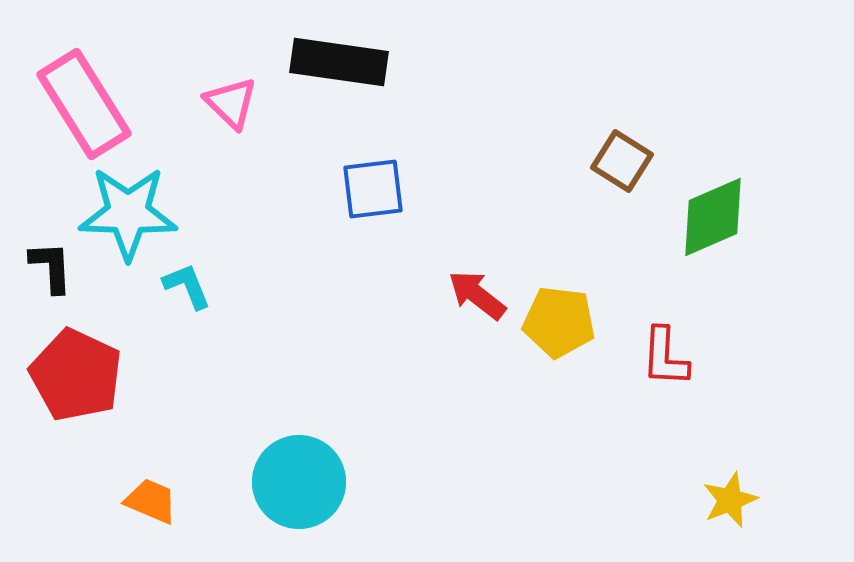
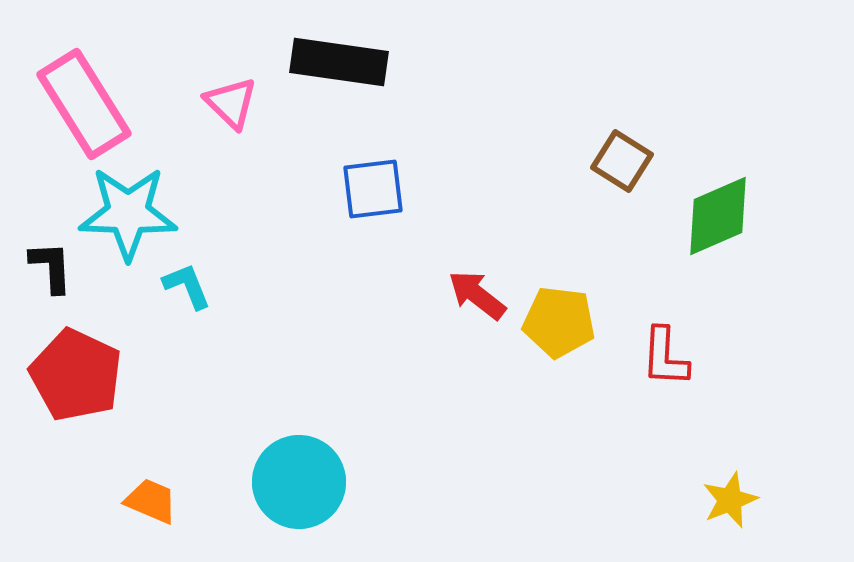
green diamond: moved 5 px right, 1 px up
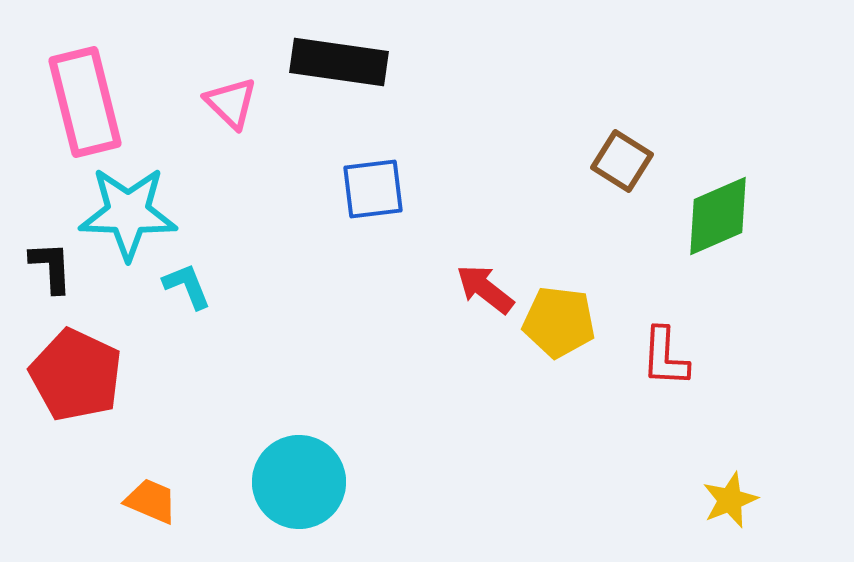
pink rectangle: moved 1 px right, 2 px up; rotated 18 degrees clockwise
red arrow: moved 8 px right, 6 px up
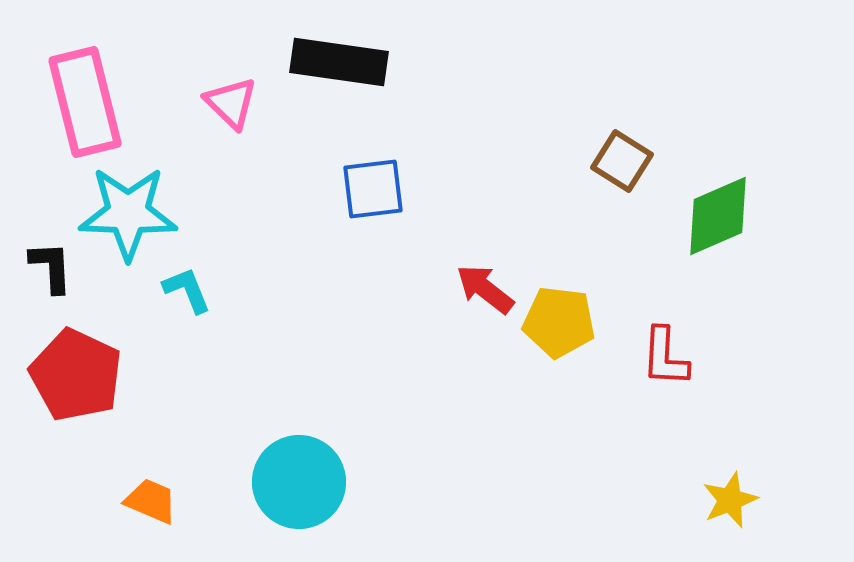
cyan L-shape: moved 4 px down
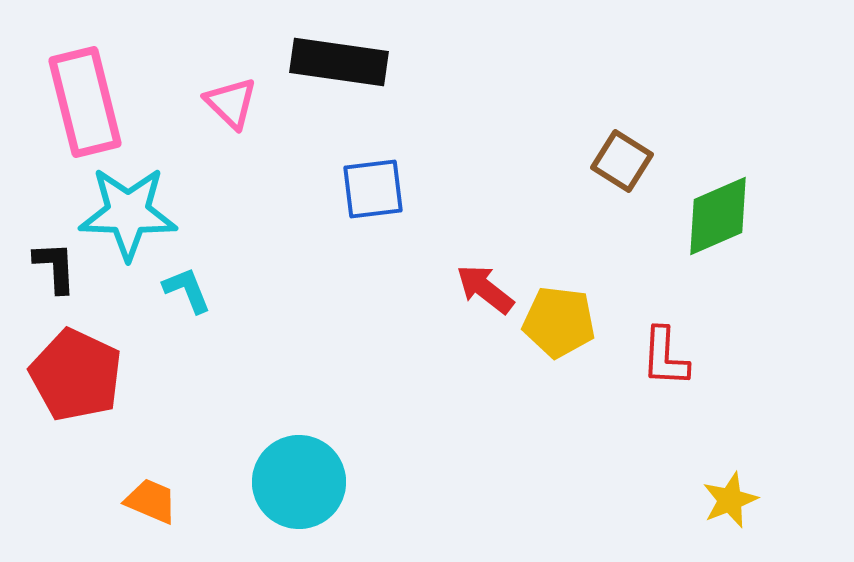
black L-shape: moved 4 px right
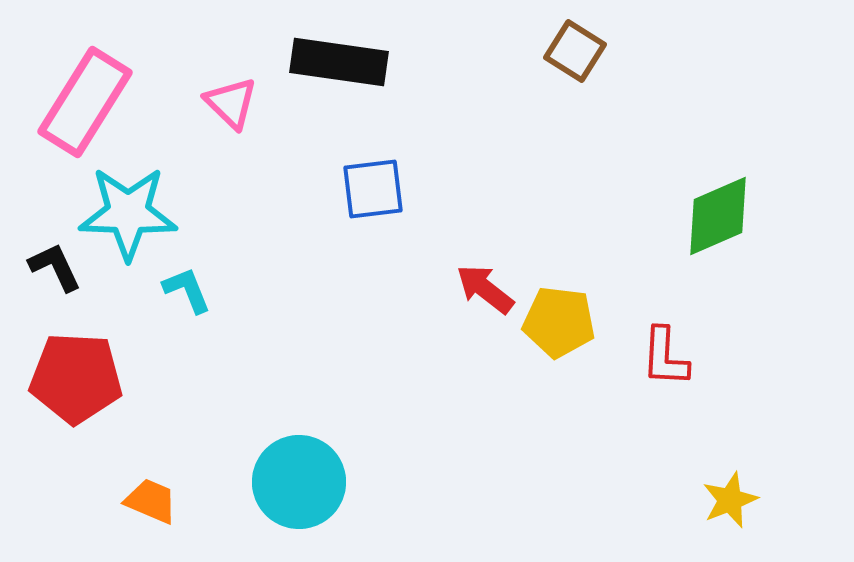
pink rectangle: rotated 46 degrees clockwise
brown square: moved 47 px left, 110 px up
black L-shape: rotated 22 degrees counterclockwise
red pentagon: moved 3 px down; rotated 22 degrees counterclockwise
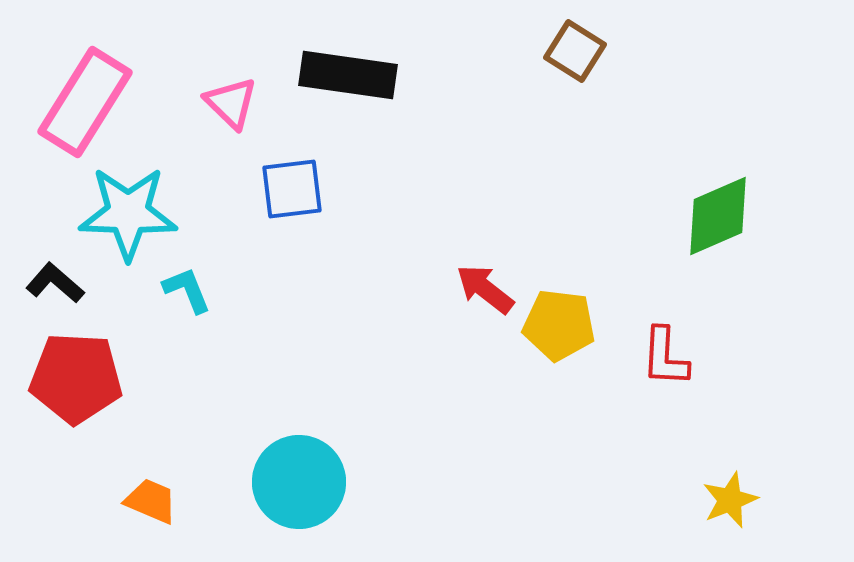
black rectangle: moved 9 px right, 13 px down
blue square: moved 81 px left
black L-shape: moved 16 px down; rotated 24 degrees counterclockwise
yellow pentagon: moved 3 px down
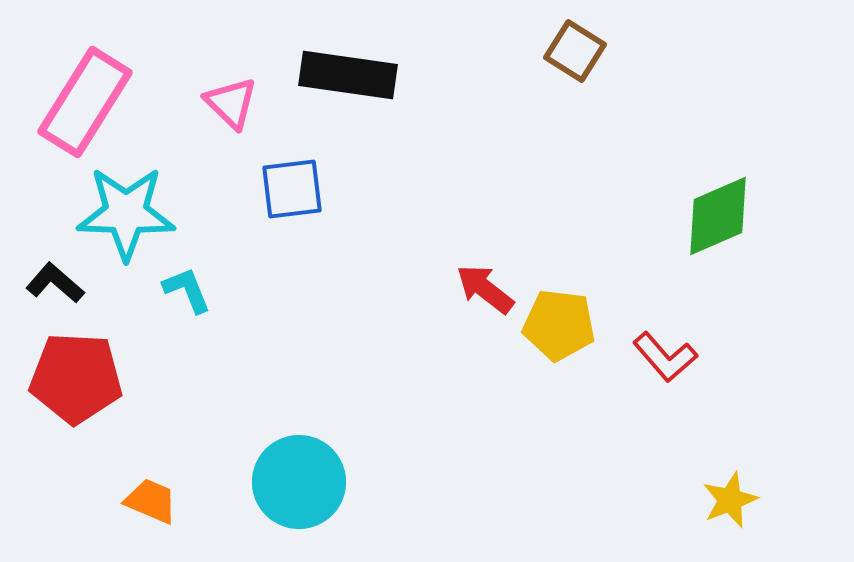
cyan star: moved 2 px left
red L-shape: rotated 44 degrees counterclockwise
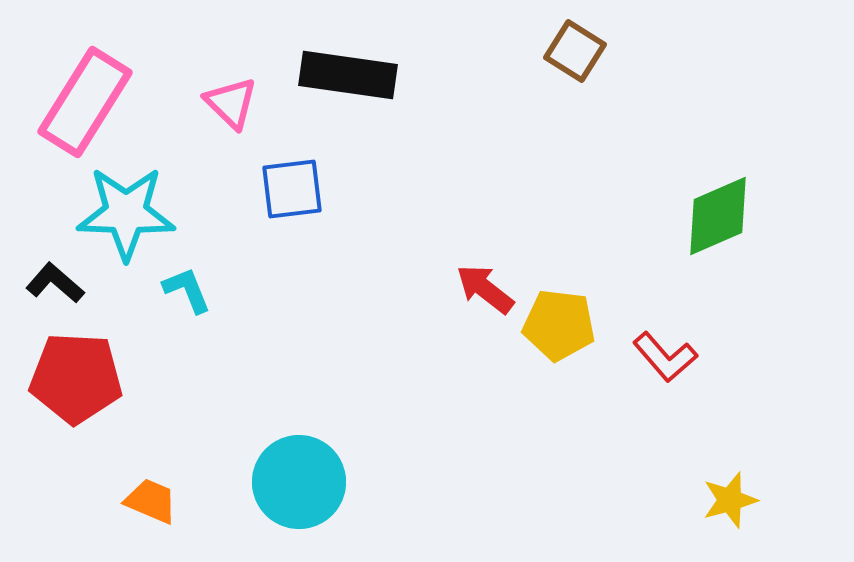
yellow star: rotated 6 degrees clockwise
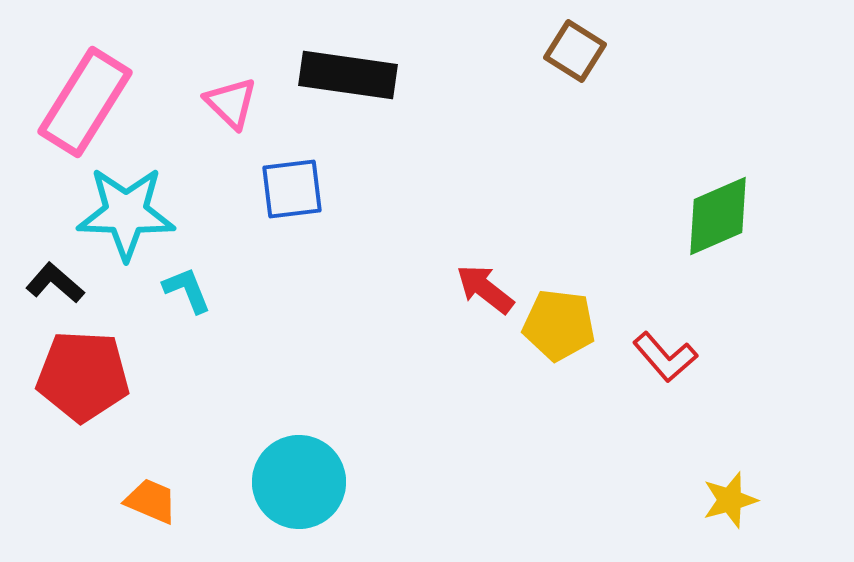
red pentagon: moved 7 px right, 2 px up
